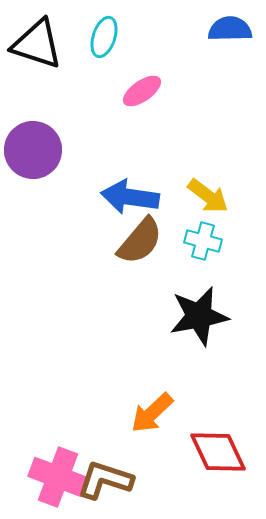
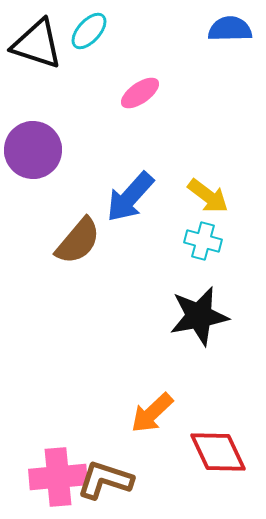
cyan ellipse: moved 15 px left, 6 px up; rotated 24 degrees clockwise
pink ellipse: moved 2 px left, 2 px down
blue arrow: rotated 56 degrees counterclockwise
brown semicircle: moved 62 px left
pink cross: rotated 26 degrees counterclockwise
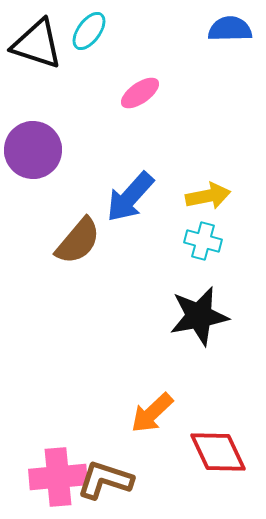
cyan ellipse: rotated 6 degrees counterclockwise
yellow arrow: rotated 48 degrees counterclockwise
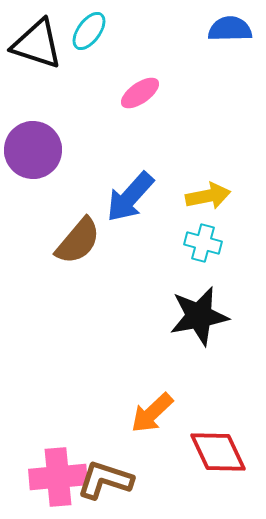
cyan cross: moved 2 px down
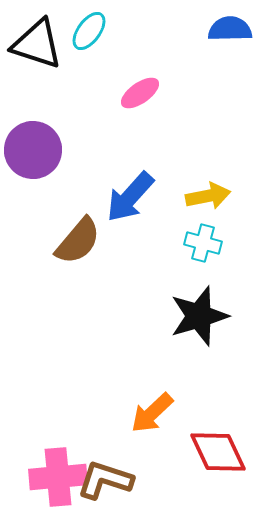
black star: rotated 6 degrees counterclockwise
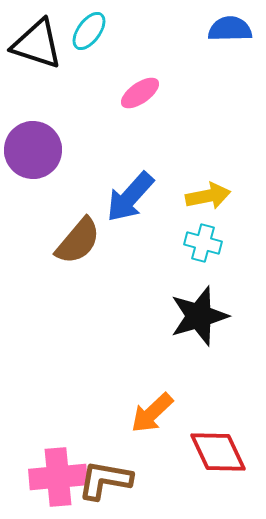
brown L-shape: rotated 8 degrees counterclockwise
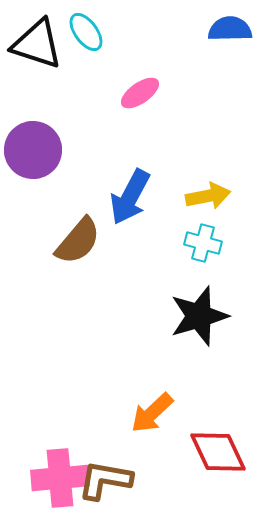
cyan ellipse: moved 3 px left, 1 px down; rotated 72 degrees counterclockwise
blue arrow: rotated 14 degrees counterclockwise
pink cross: moved 2 px right, 1 px down
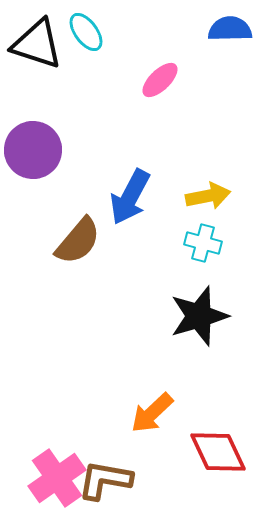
pink ellipse: moved 20 px right, 13 px up; rotated 9 degrees counterclockwise
pink cross: moved 3 px left; rotated 30 degrees counterclockwise
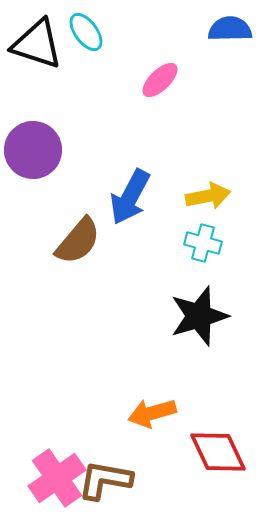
orange arrow: rotated 27 degrees clockwise
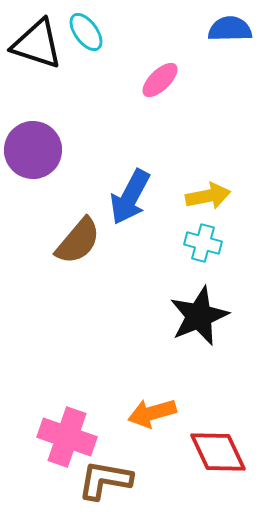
black star: rotated 6 degrees counterclockwise
pink cross: moved 10 px right, 41 px up; rotated 36 degrees counterclockwise
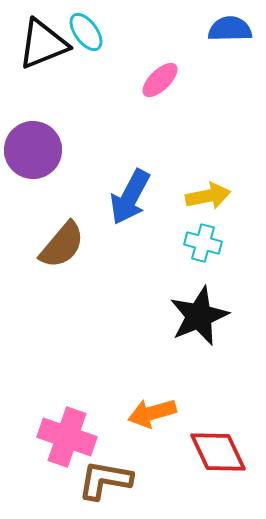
black triangle: moved 6 px right; rotated 40 degrees counterclockwise
brown semicircle: moved 16 px left, 4 px down
